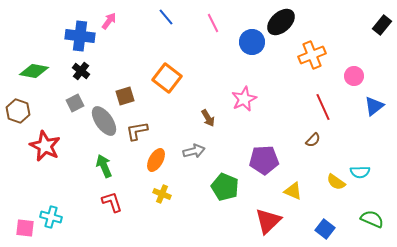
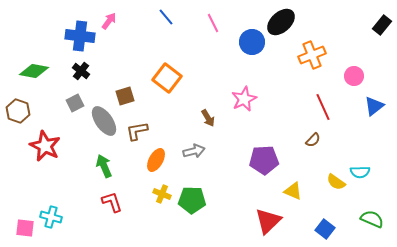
green pentagon: moved 33 px left, 13 px down; rotated 20 degrees counterclockwise
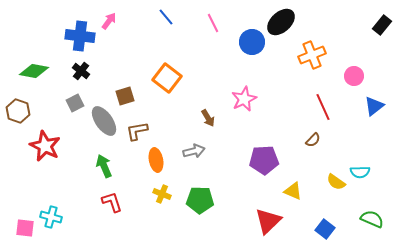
orange ellipse: rotated 40 degrees counterclockwise
green pentagon: moved 8 px right
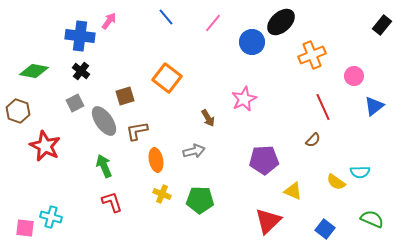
pink line: rotated 66 degrees clockwise
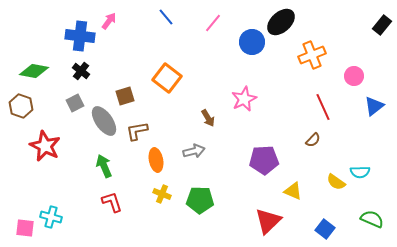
brown hexagon: moved 3 px right, 5 px up
